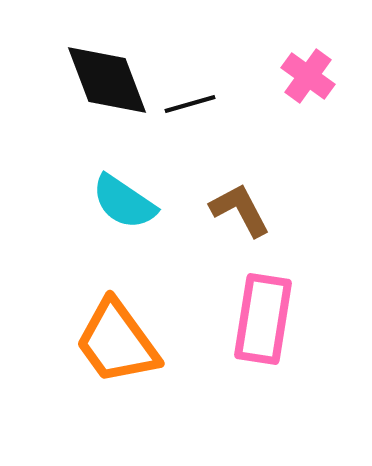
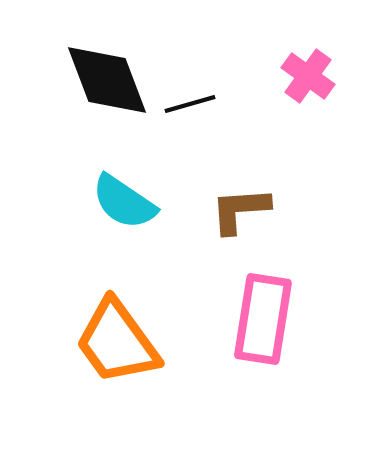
brown L-shape: rotated 66 degrees counterclockwise
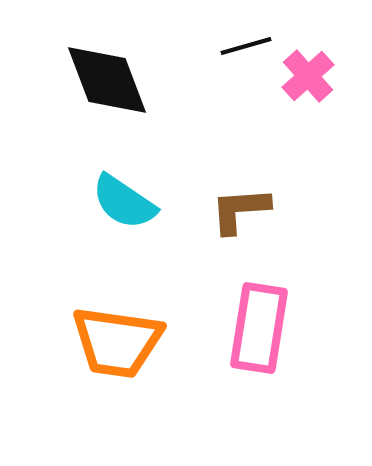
pink cross: rotated 12 degrees clockwise
black line: moved 56 px right, 58 px up
pink rectangle: moved 4 px left, 9 px down
orange trapezoid: rotated 46 degrees counterclockwise
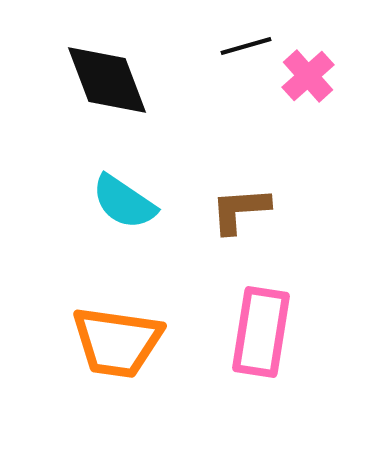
pink rectangle: moved 2 px right, 4 px down
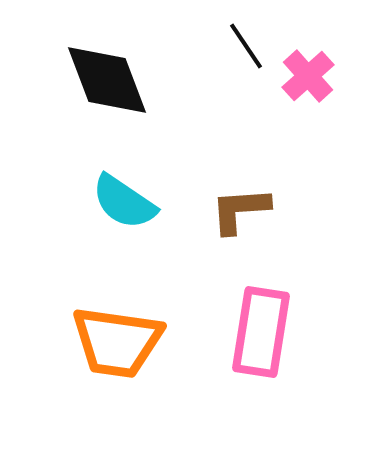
black line: rotated 72 degrees clockwise
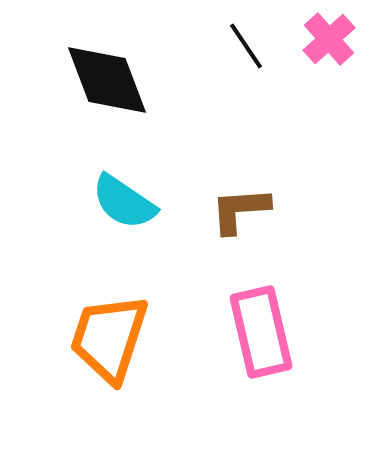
pink cross: moved 21 px right, 37 px up
pink rectangle: rotated 22 degrees counterclockwise
orange trapezoid: moved 8 px left, 4 px up; rotated 100 degrees clockwise
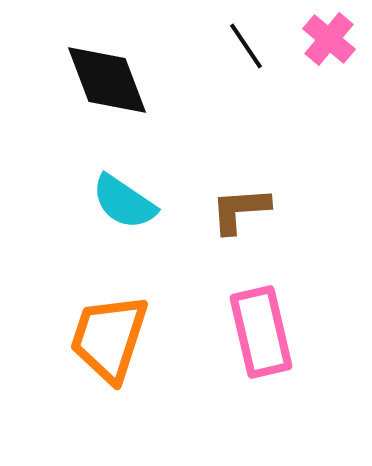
pink cross: rotated 8 degrees counterclockwise
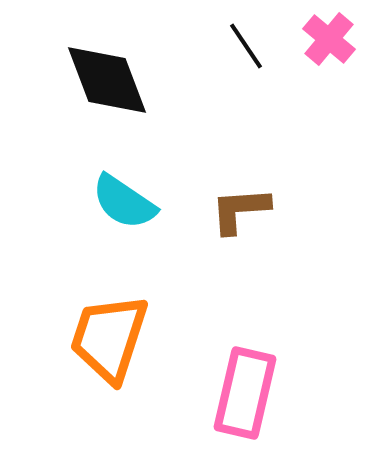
pink rectangle: moved 16 px left, 61 px down; rotated 26 degrees clockwise
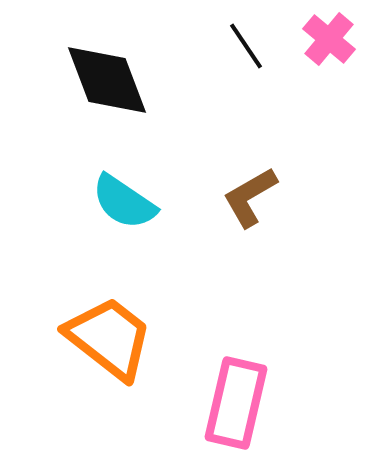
brown L-shape: moved 10 px right, 13 px up; rotated 26 degrees counterclockwise
orange trapezoid: rotated 110 degrees clockwise
pink rectangle: moved 9 px left, 10 px down
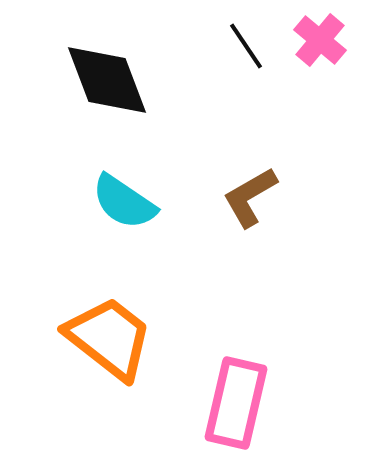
pink cross: moved 9 px left, 1 px down
